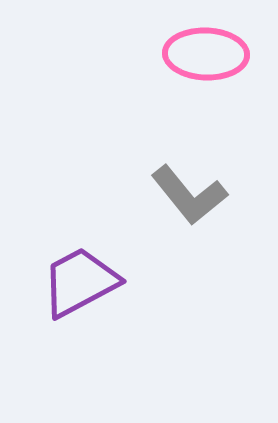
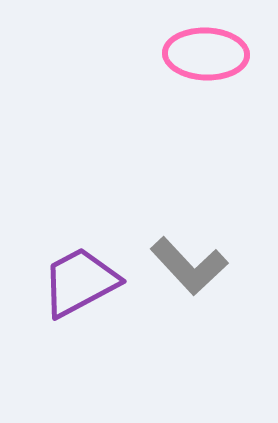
gray L-shape: moved 71 px down; rotated 4 degrees counterclockwise
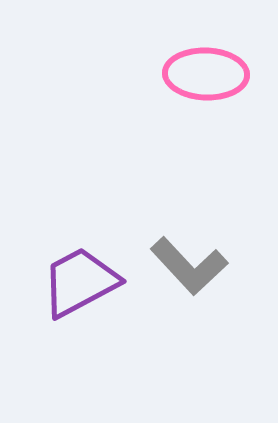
pink ellipse: moved 20 px down
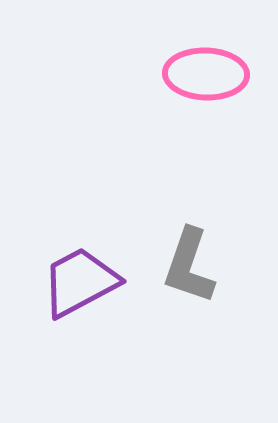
gray L-shape: rotated 62 degrees clockwise
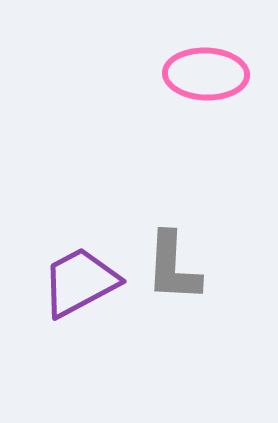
gray L-shape: moved 16 px left, 1 px down; rotated 16 degrees counterclockwise
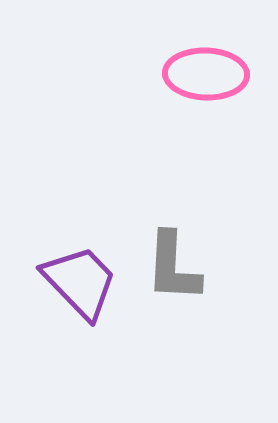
purple trapezoid: rotated 74 degrees clockwise
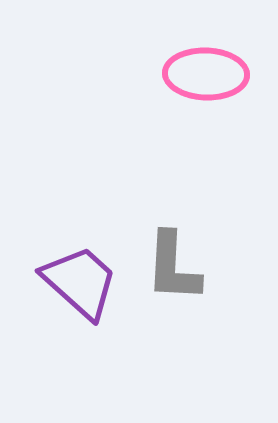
purple trapezoid: rotated 4 degrees counterclockwise
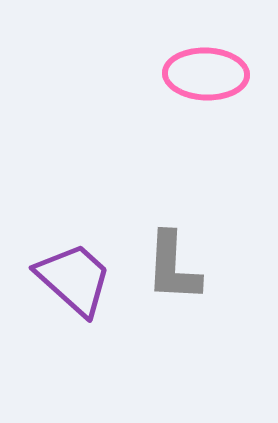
purple trapezoid: moved 6 px left, 3 px up
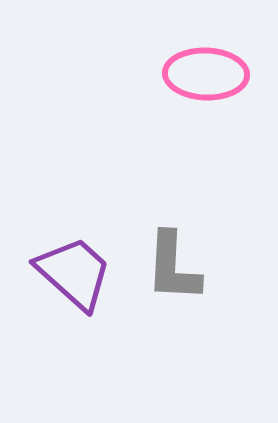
purple trapezoid: moved 6 px up
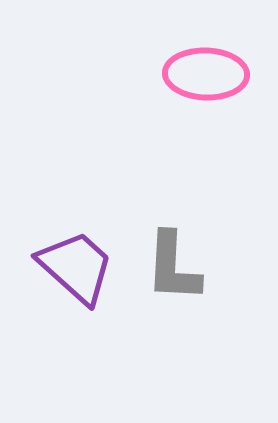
purple trapezoid: moved 2 px right, 6 px up
